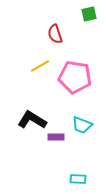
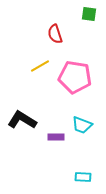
green square: rotated 21 degrees clockwise
black L-shape: moved 10 px left
cyan rectangle: moved 5 px right, 2 px up
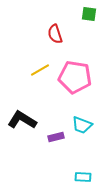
yellow line: moved 4 px down
purple rectangle: rotated 14 degrees counterclockwise
